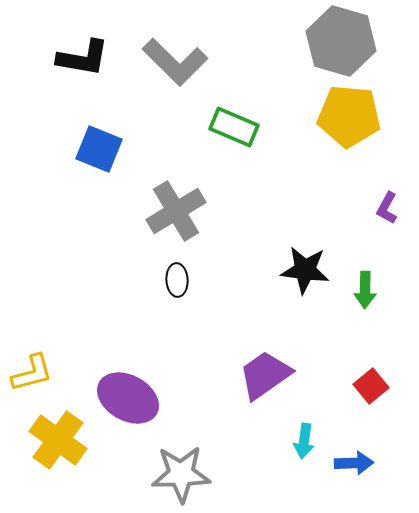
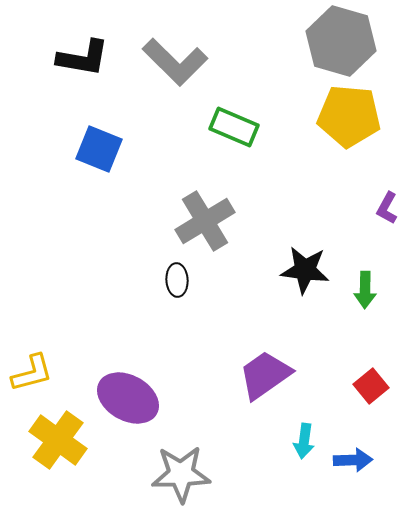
gray cross: moved 29 px right, 10 px down
blue arrow: moved 1 px left, 3 px up
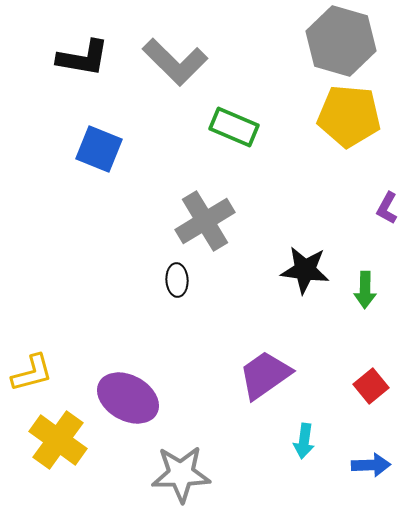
blue arrow: moved 18 px right, 5 px down
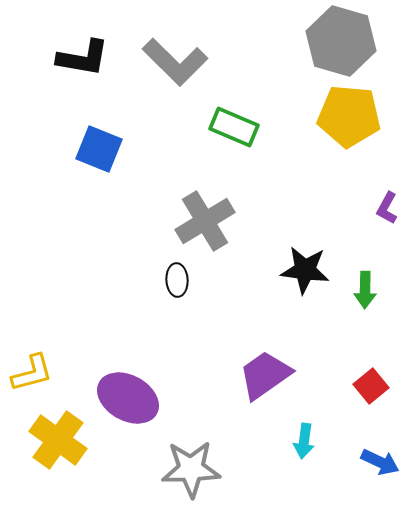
blue arrow: moved 9 px right, 3 px up; rotated 27 degrees clockwise
gray star: moved 10 px right, 5 px up
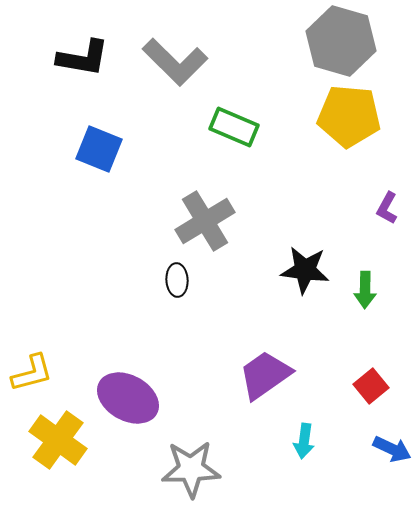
blue arrow: moved 12 px right, 13 px up
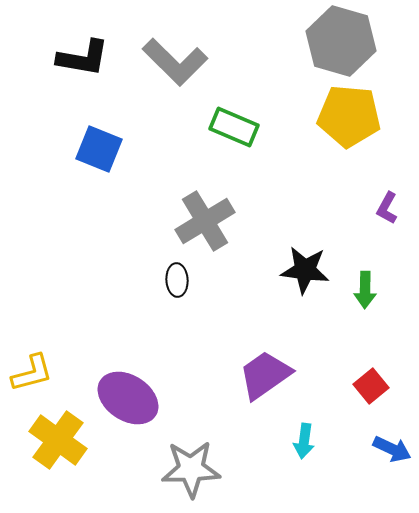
purple ellipse: rotated 4 degrees clockwise
